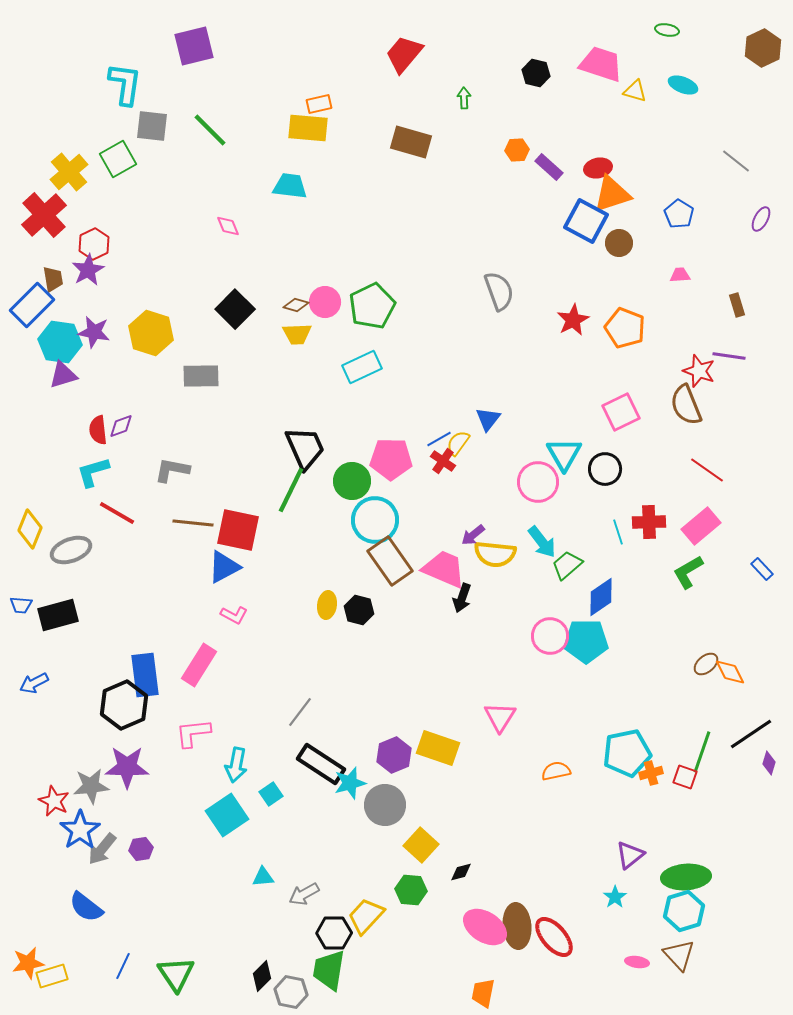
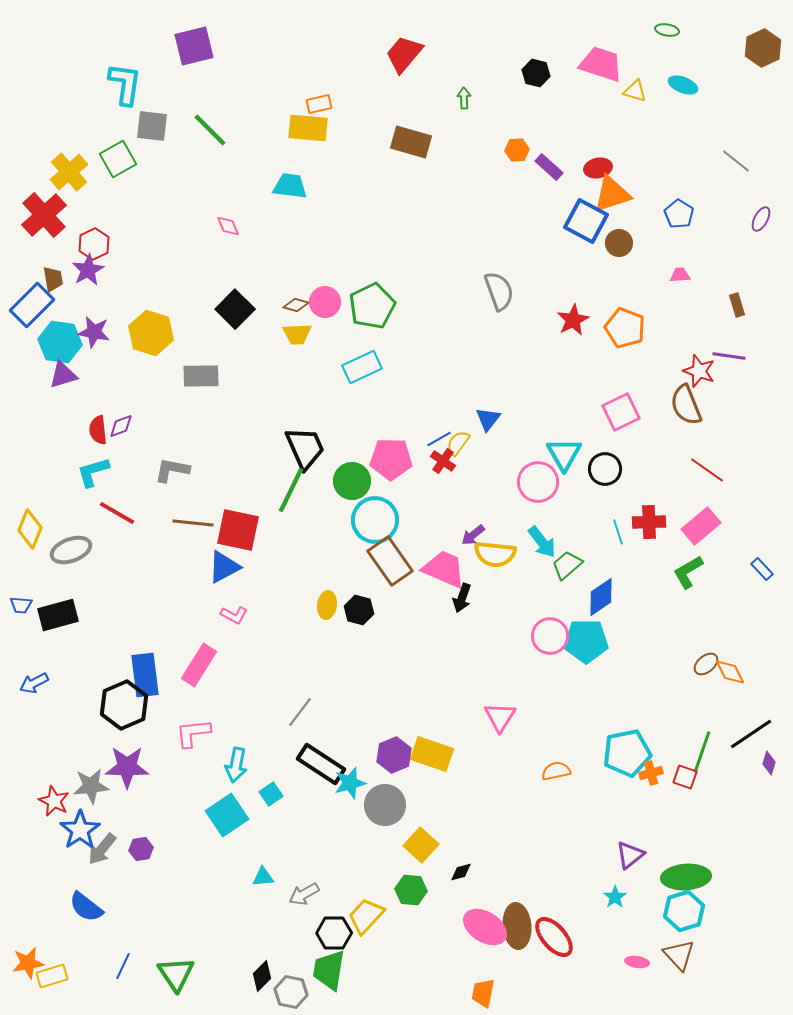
yellow rectangle at (438, 748): moved 6 px left, 6 px down
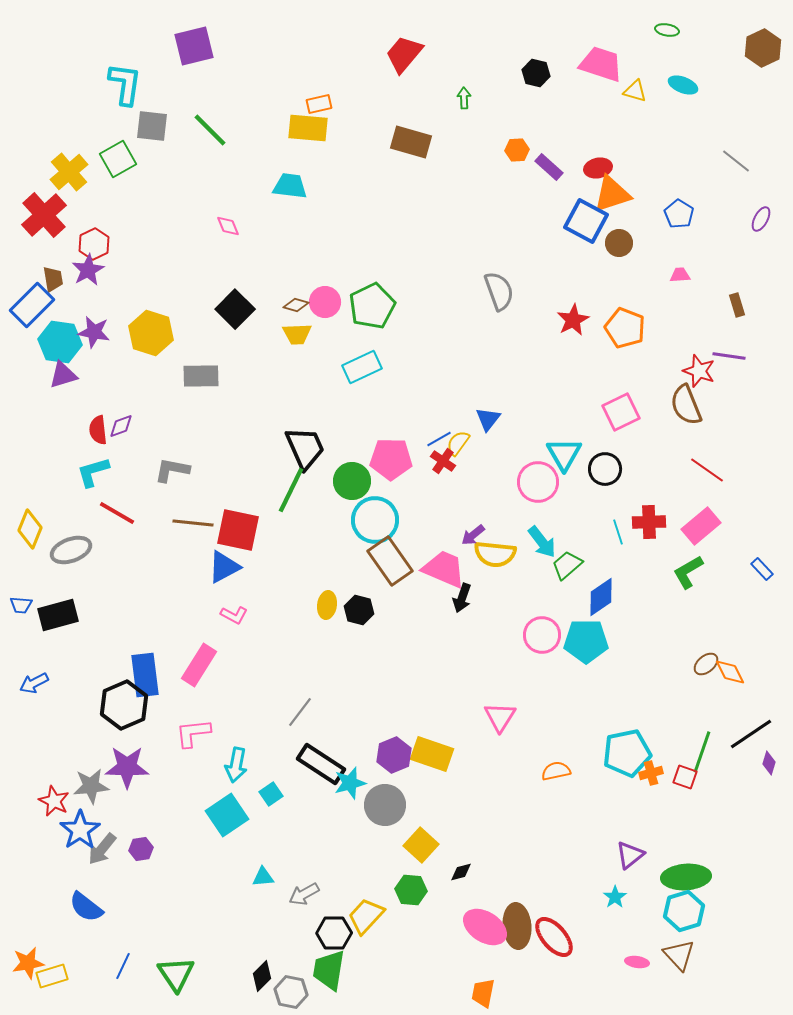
pink circle at (550, 636): moved 8 px left, 1 px up
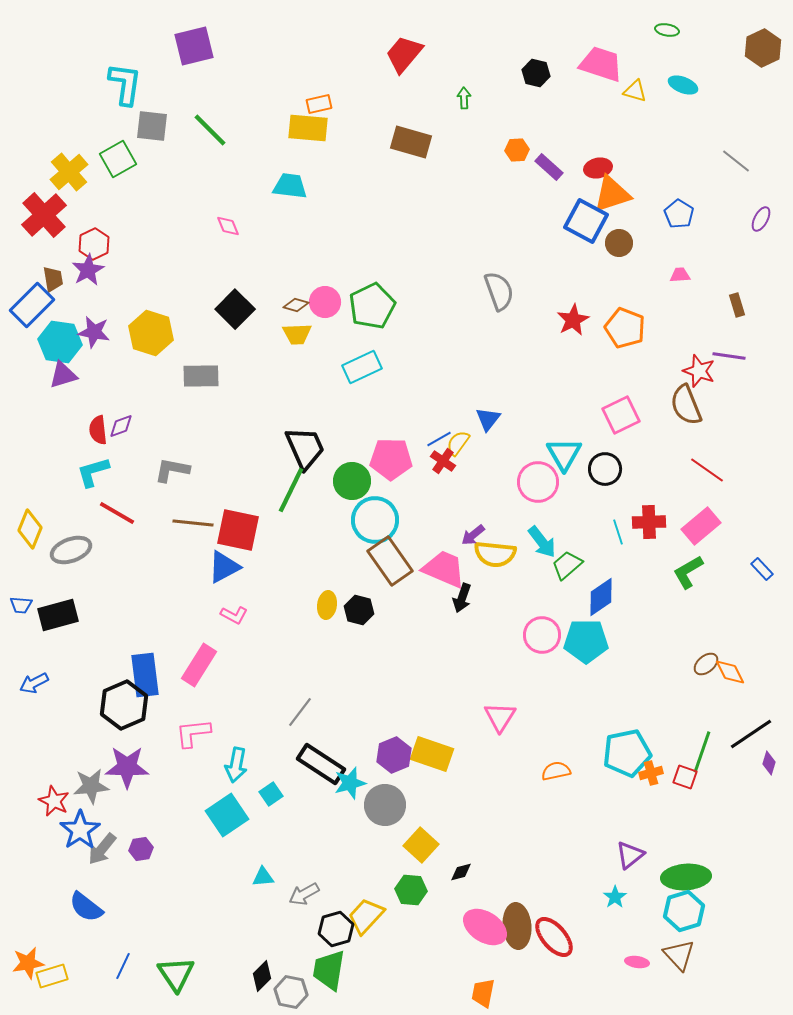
pink square at (621, 412): moved 3 px down
black hexagon at (334, 933): moved 2 px right, 4 px up; rotated 16 degrees counterclockwise
